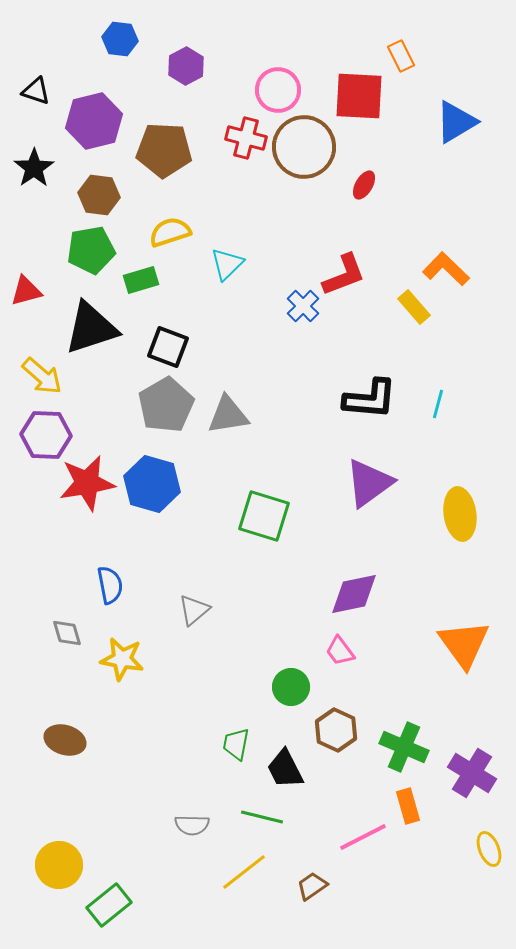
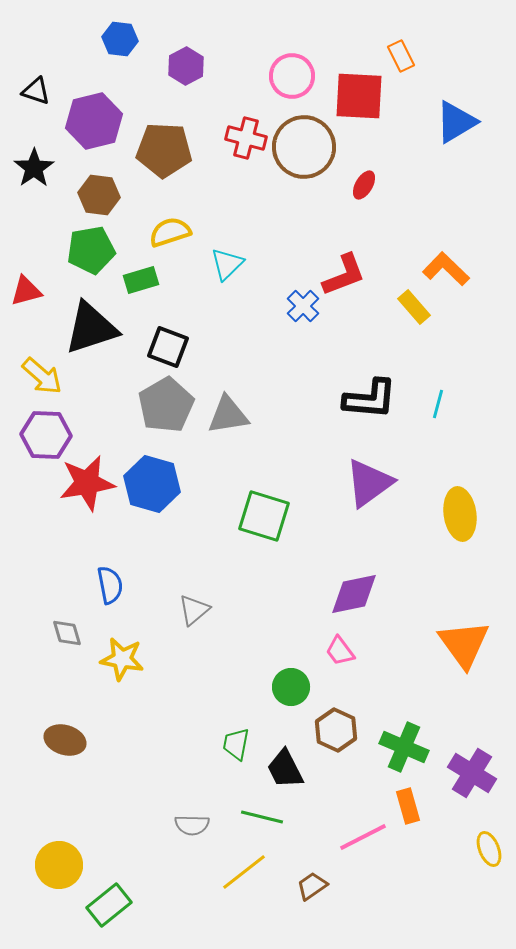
pink circle at (278, 90): moved 14 px right, 14 px up
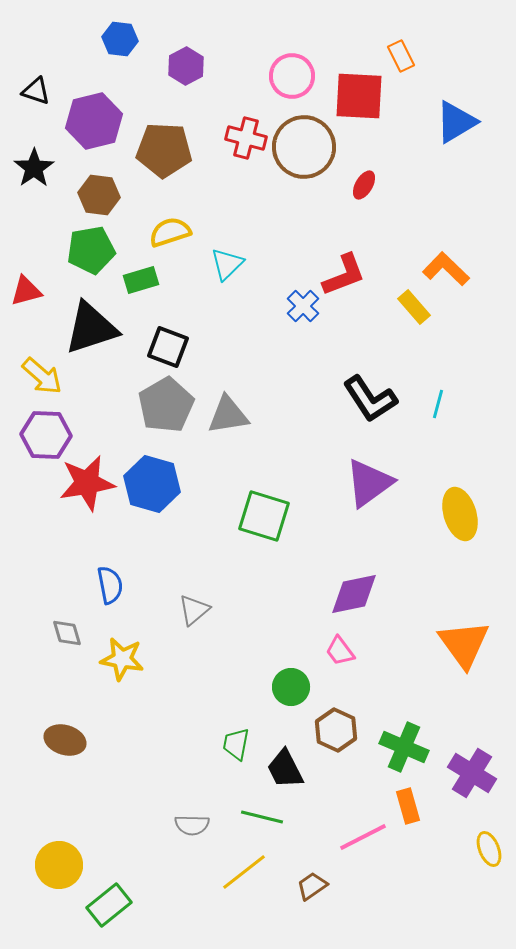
black L-shape at (370, 399): rotated 52 degrees clockwise
yellow ellipse at (460, 514): rotated 9 degrees counterclockwise
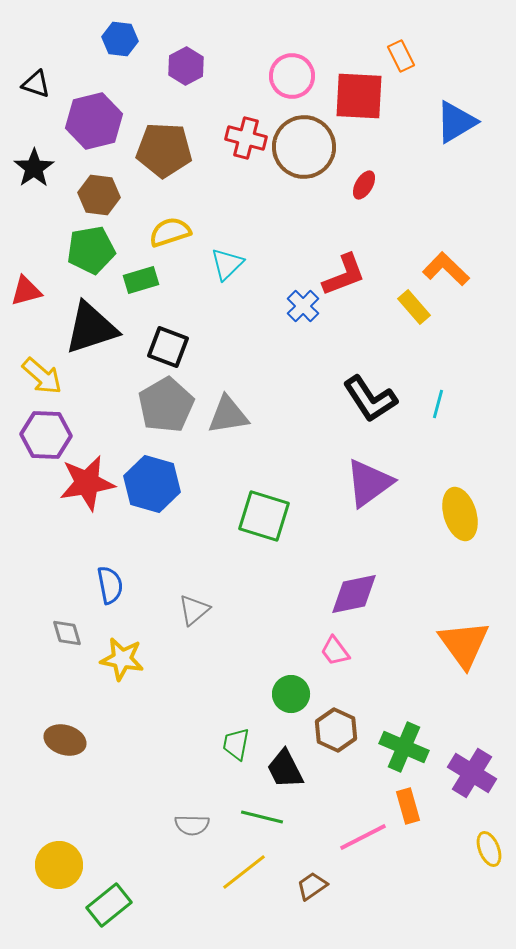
black triangle at (36, 91): moved 7 px up
pink trapezoid at (340, 651): moved 5 px left
green circle at (291, 687): moved 7 px down
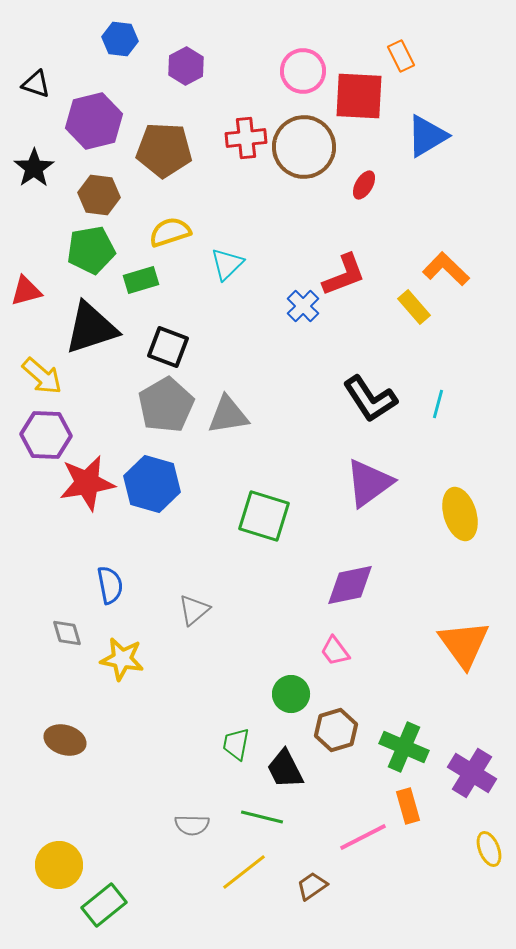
pink circle at (292, 76): moved 11 px right, 5 px up
blue triangle at (456, 122): moved 29 px left, 14 px down
red cross at (246, 138): rotated 21 degrees counterclockwise
purple diamond at (354, 594): moved 4 px left, 9 px up
brown hexagon at (336, 730): rotated 18 degrees clockwise
green rectangle at (109, 905): moved 5 px left
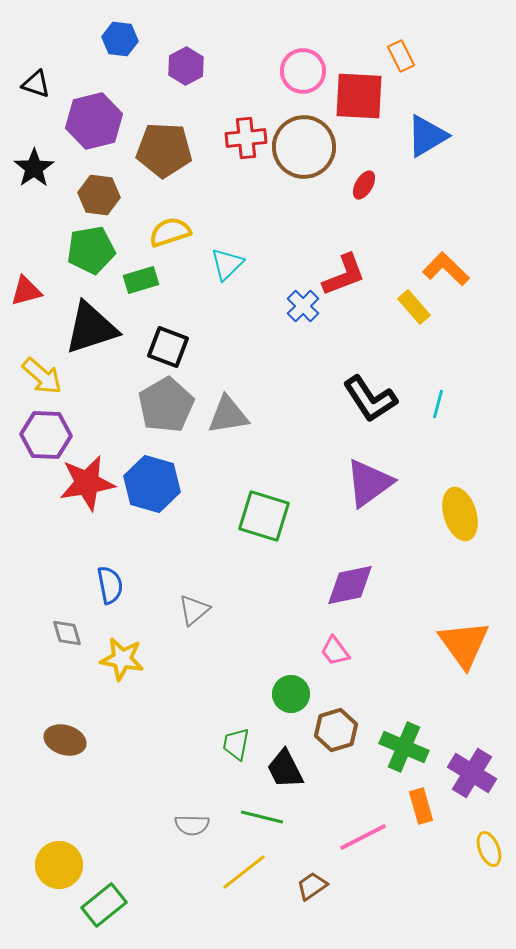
orange rectangle at (408, 806): moved 13 px right
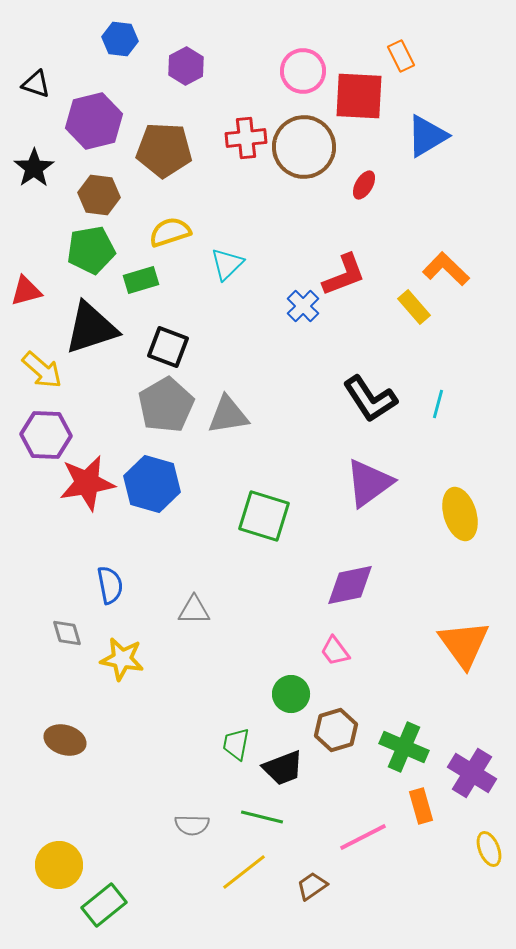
yellow arrow at (42, 376): moved 6 px up
gray triangle at (194, 610): rotated 40 degrees clockwise
black trapezoid at (285, 769): moved 2 px left, 1 px up; rotated 84 degrees counterclockwise
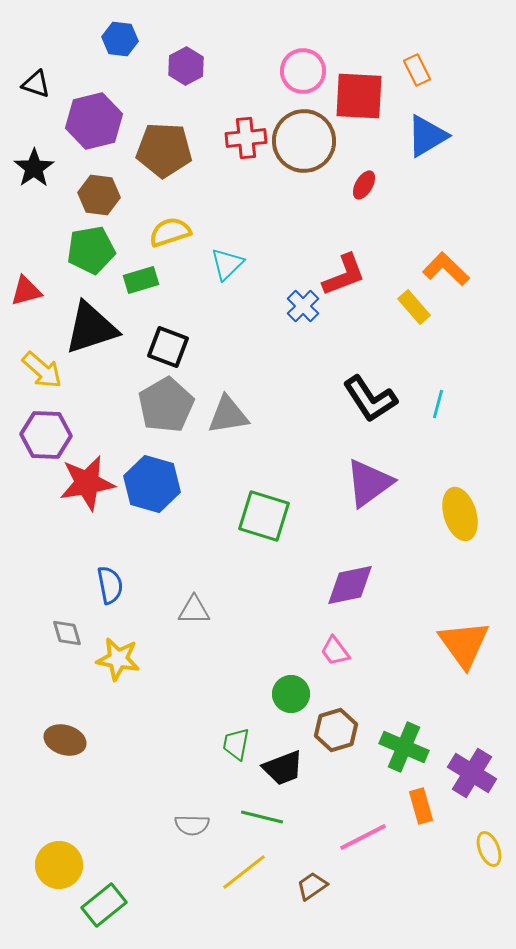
orange rectangle at (401, 56): moved 16 px right, 14 px down
brown circle at (304, 147): moved 6 px up
yellow star at (122, 659): moved 4 px left
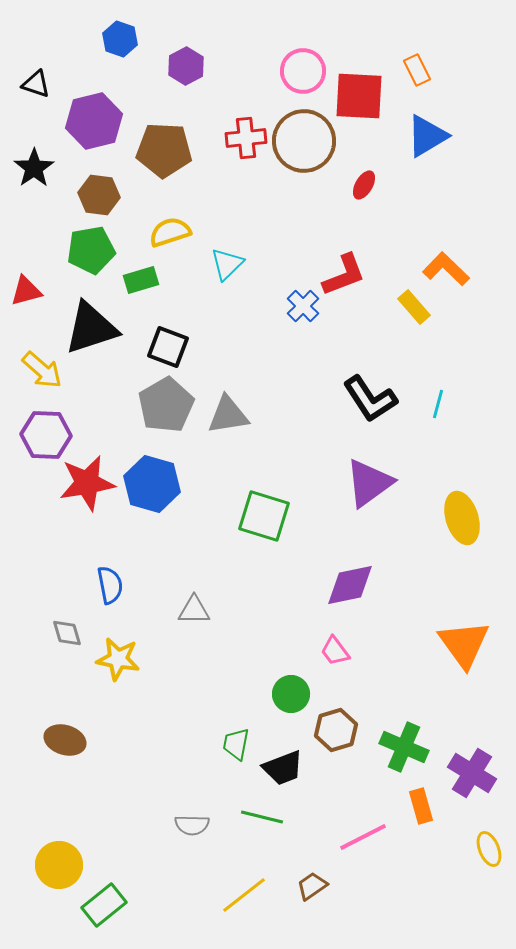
blue hexagon at (120, 39): rotated 12 degrees clockwise
yellow ellipse at (460, 514): moved 2 px right, 4 px down
yellow line at (244, 872): moved 23 px down
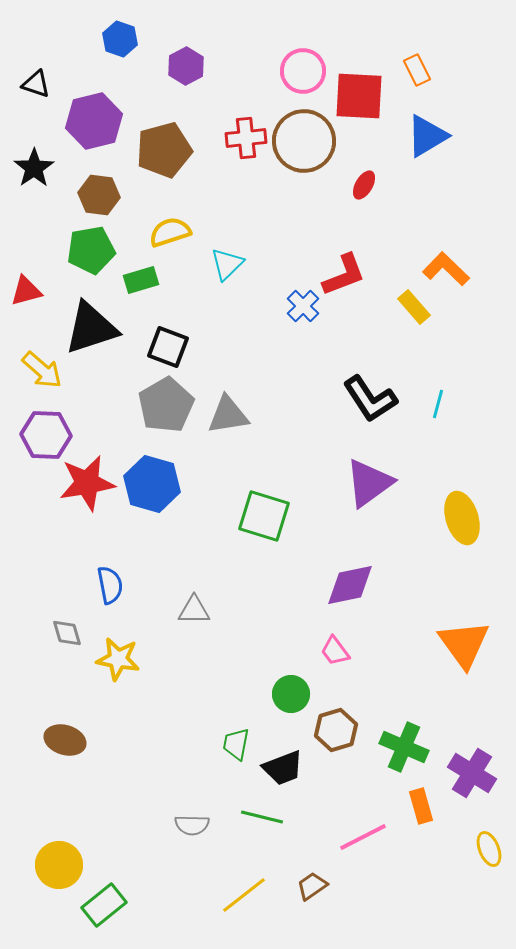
brown pentagon at (164, 150): rotated 18 degrees counterclockwise
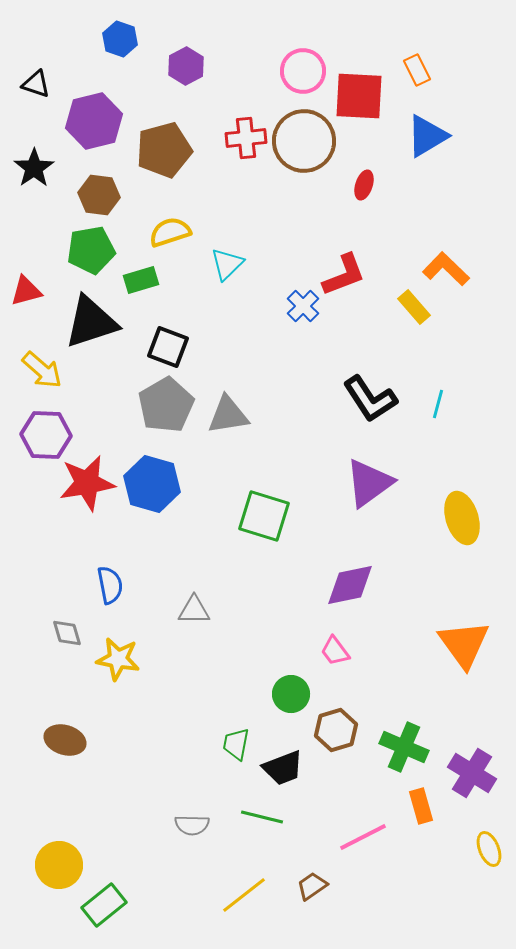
red ellipse at (364, 185): rotated 12 degrees counterclockwise
black triangle at (91, 328): moved 6 px up
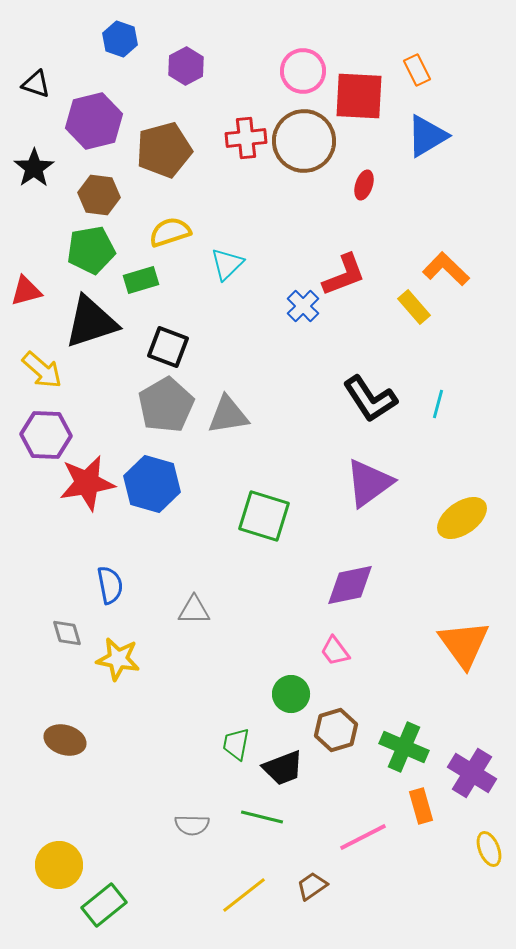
yellow ellipse at (462, 518): rotated 72 degrees clockwise
